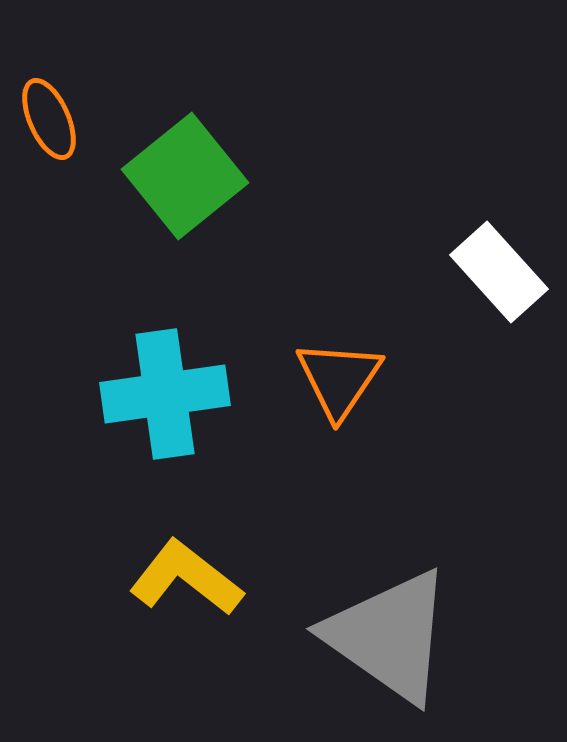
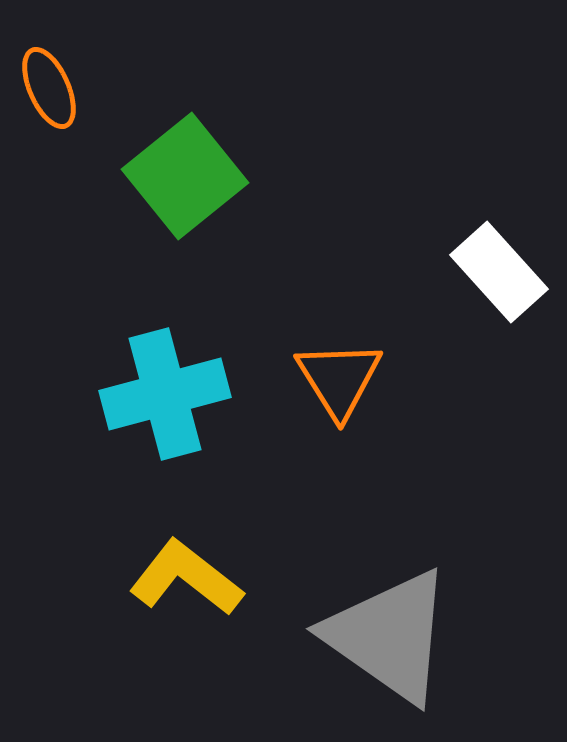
orange ellipse: moved 31 px up
orange triangle: rotated 6 degrees counterclockwise
cyan cross: rotated 7 degrees counterclockwise
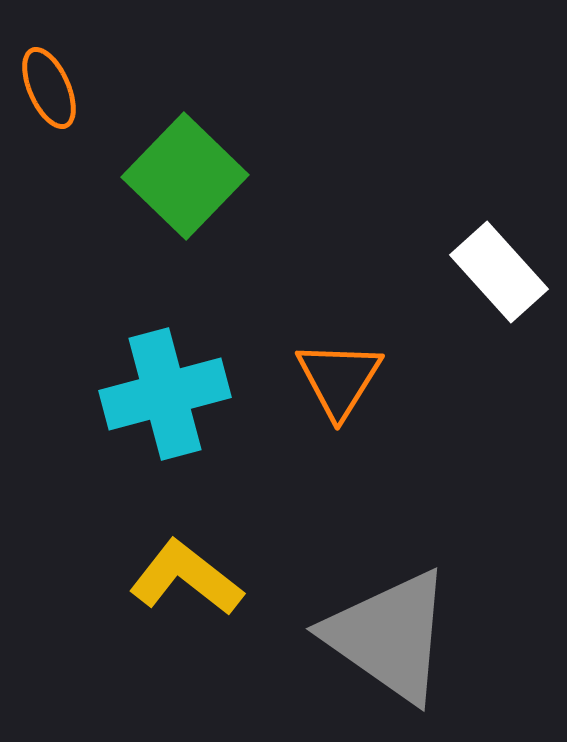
green square: rotated 7 degrees counterclockwise
orange triangle: rotated 4 degrees clockwise
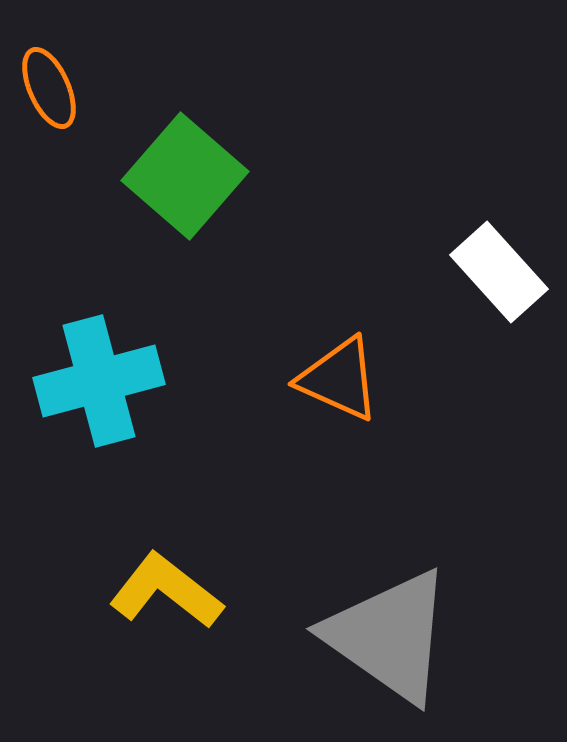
green square: rotated 3 degrees counterclockwise
orange triangle: rotated 38 degrees counterclockwise
cyan cross: moved 66 px left, 13 px up
yellow L-shape: moved 20 px left, 13 px down
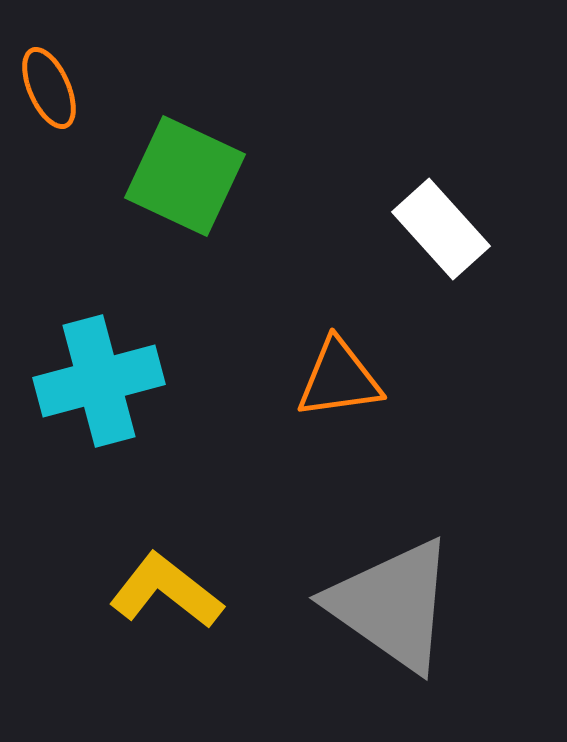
green square: rotated 16 degrees counterclockwise
white rectangle: moved 58 px left, 43 px up
orange triangle: rotated 32 degrees counterclockwise
gray triangle: moved 3 px right, 31 px up
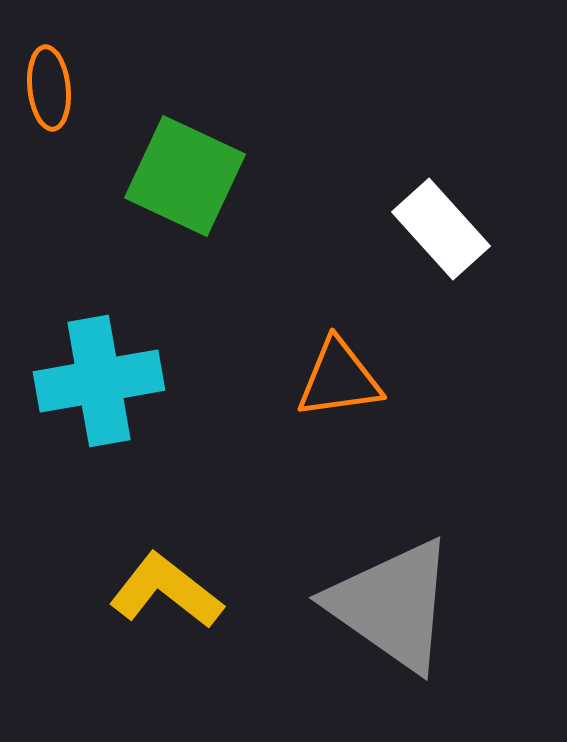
orange ellipse: rotated 18 degrees clockwise
cyan cross: rotated 5 degrees clockwise
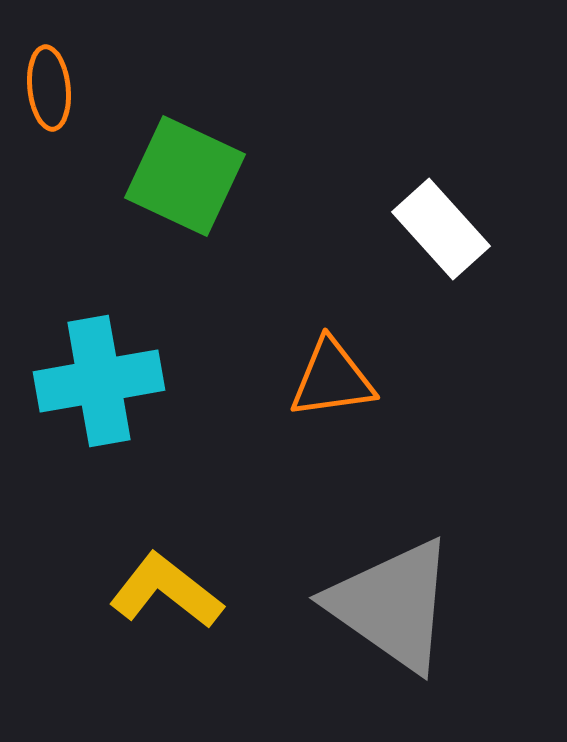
orange triangle: moved 7 px left
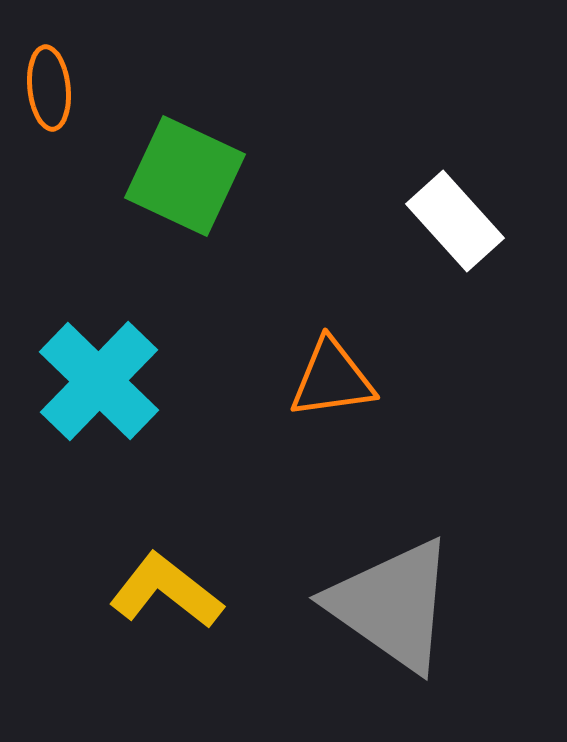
white rectangle: moved 14 px right, 8 px up
cyan cross: rotated 36 degrees counterclockwise
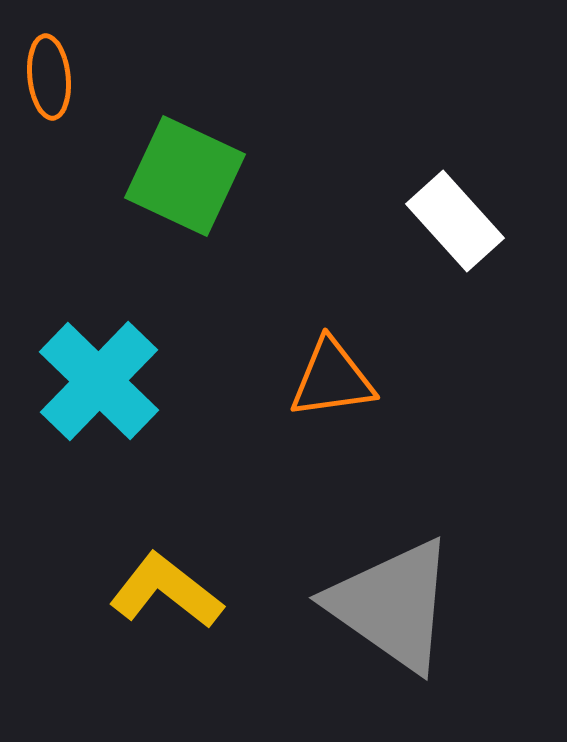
orange ellipse: moved 11 px up
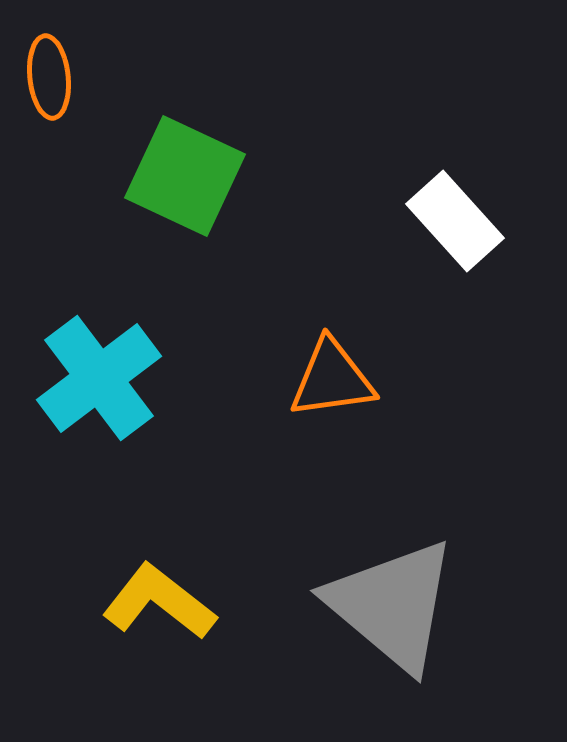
cyan cross: moved 3 px up; rotated 9 degrees clockwise
yellow L-shape: moved 7 px left, 11 px down
gray triangle: rotated 5 degrees clockwise
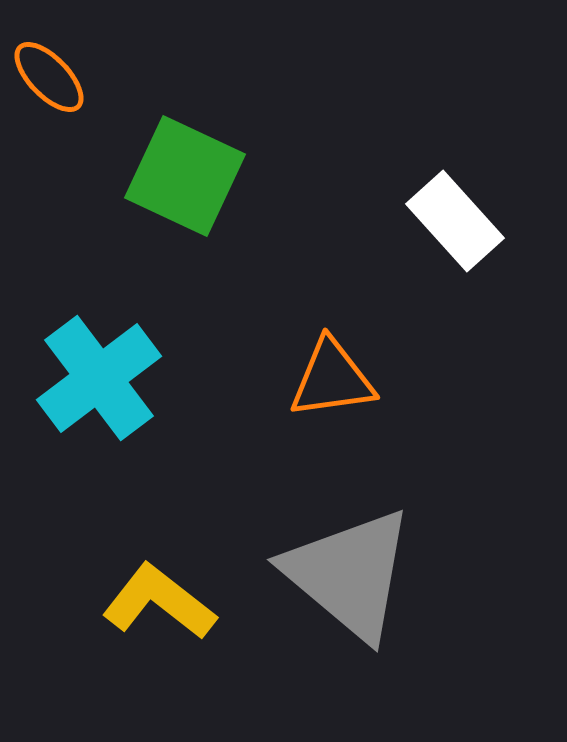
orange ellipse: rotated 38 degrees counterclockwise
gray triangle: moved 43 px left, 31 px up
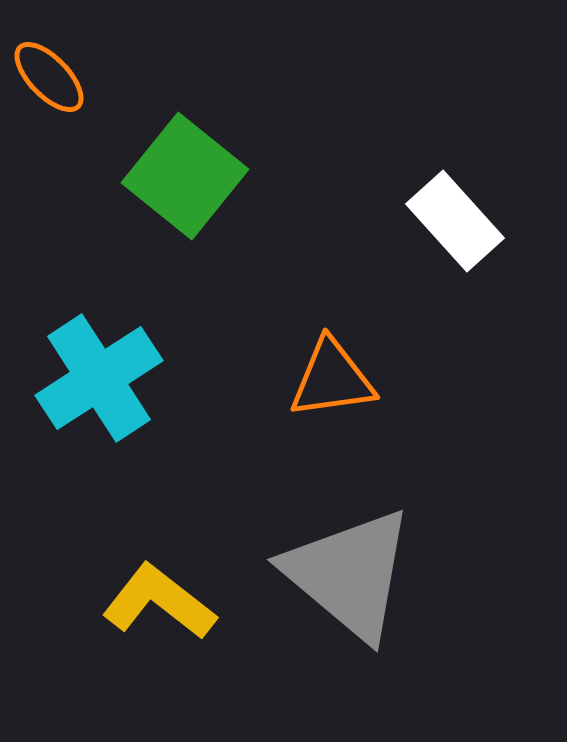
green square: rotated 14 degrees clockwise
cyan cross: rotated 4 degrees clockwise
